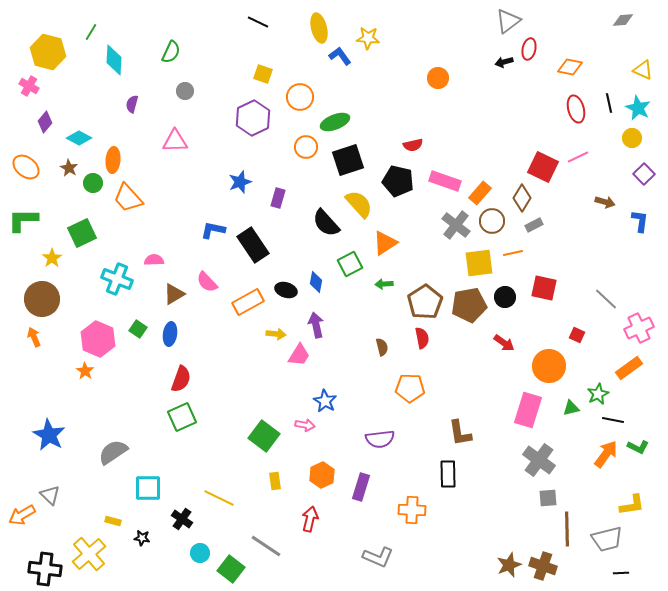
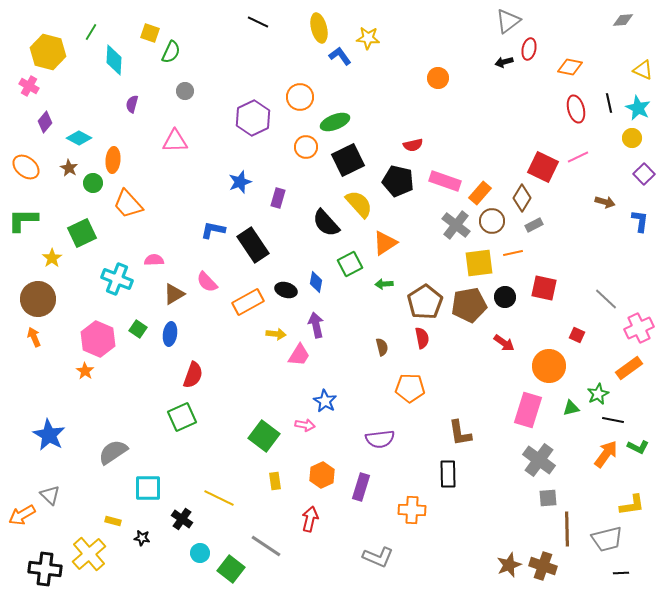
yellow square at (263, 74): moved 113 px left, 41 px up
black square at (348, 160): rotated 8 degrees counterclockwise
orange trapezoid at (128, 198): moved 6 px down
brown circle at (42, 299): moved 4 px left
red semicircle at (181, 379): moved 12 px right, 4 px up
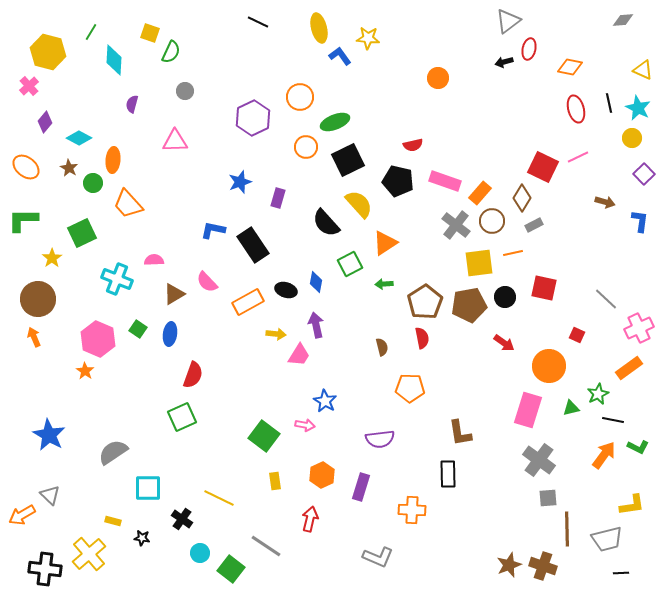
pink cross at (29, 86): rotated 18 degrees clockwise
orange arrow at (606, 454): moved 2 px left, 1 px down
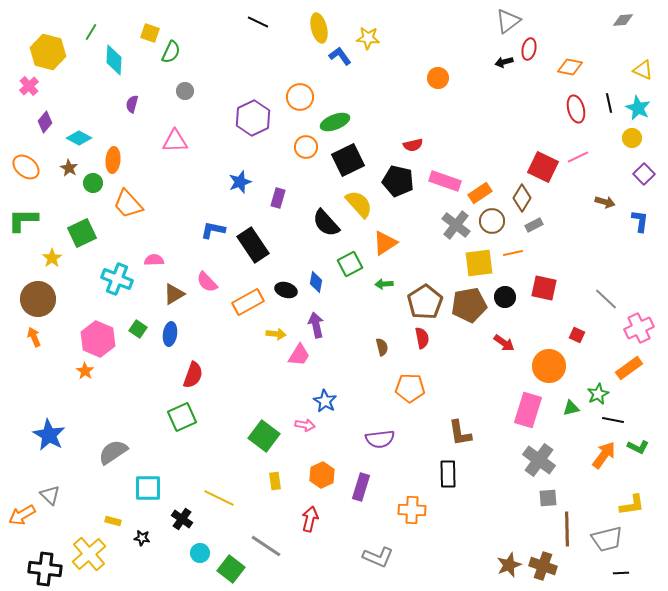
orange rectangle at (480, 193): rotated 15 degrees clockwise
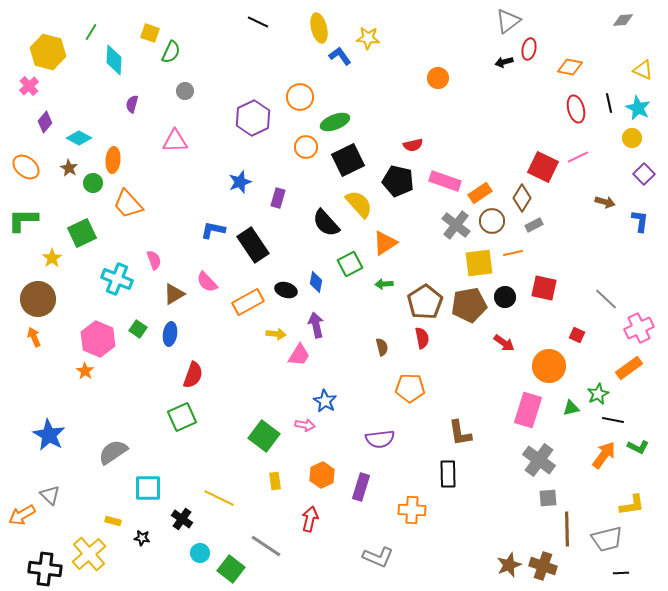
pink semicircle at (154, 260): rotated 72 degrees clockwise
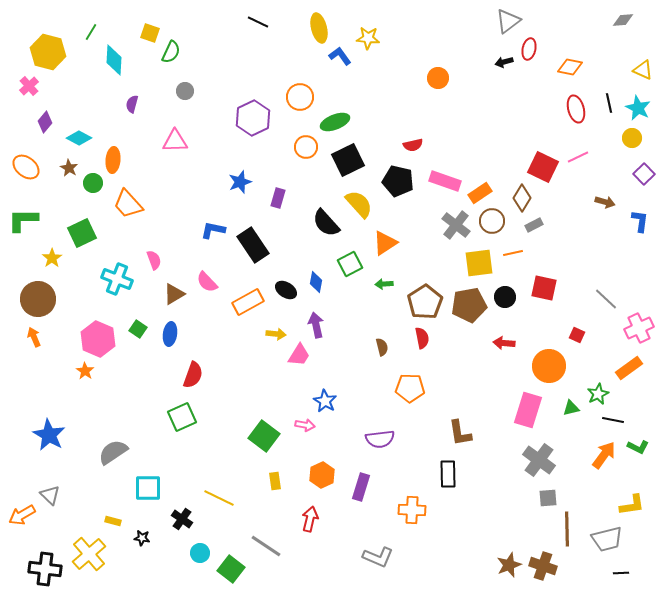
black ellipse at (286, 290): rotated 15 degrees clockwise
red arrow at (504, 343): rotated 150 degrees clockwise
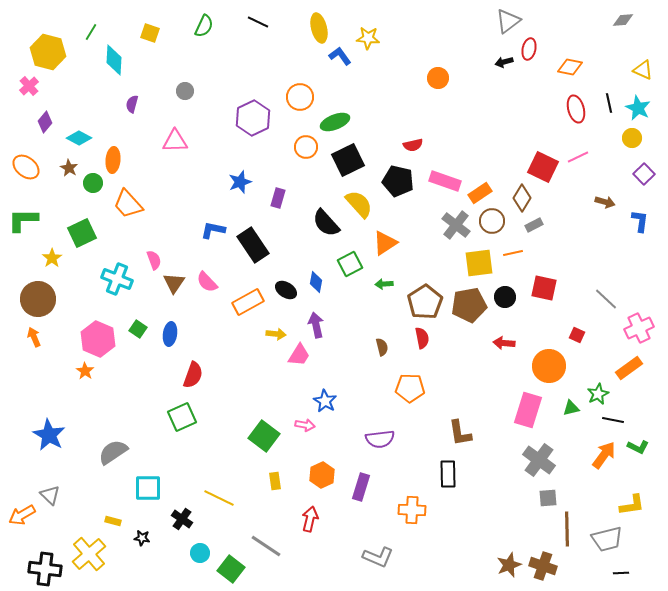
green semicircle at (171, 52): moved 33 px right, 26 px up
brown triangle at (174, 294): moved 11 px up; rotated 25 degrees counterclockwise
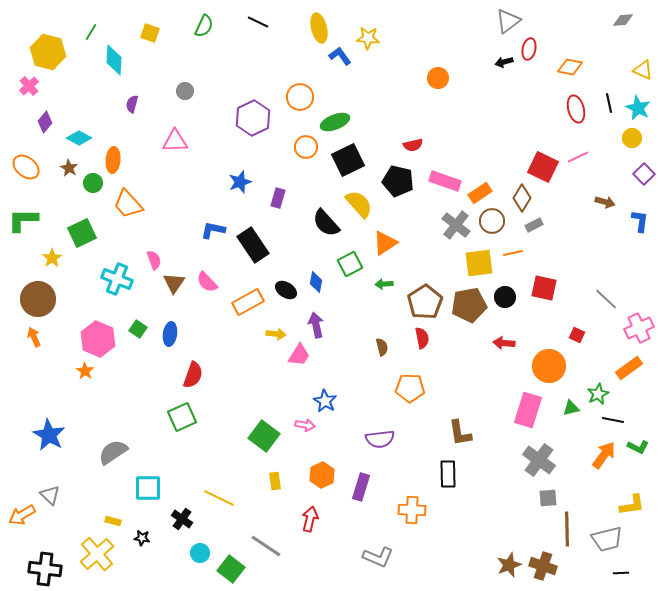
yellow cross at (89, 554): moved 8 px right
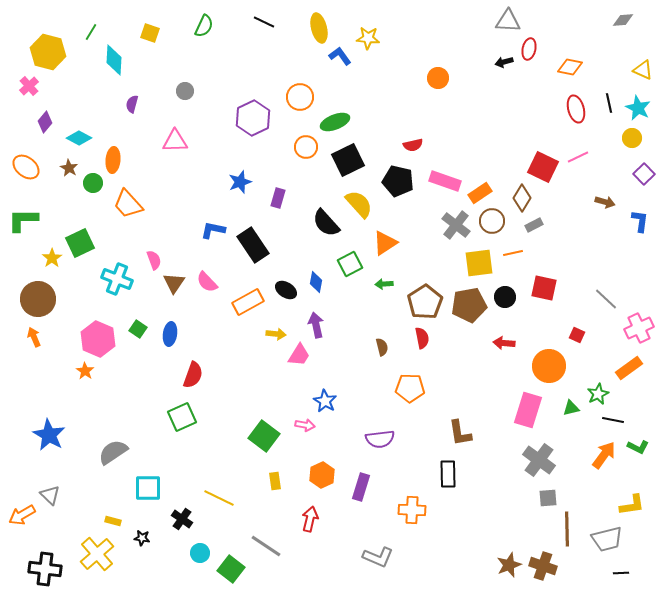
gray triangle at (508, 21): rotated 40 degrees clockwise
black line at (258, 22): moved 6 px right
green square at (82, 233): moved 2 px left, 10 px down
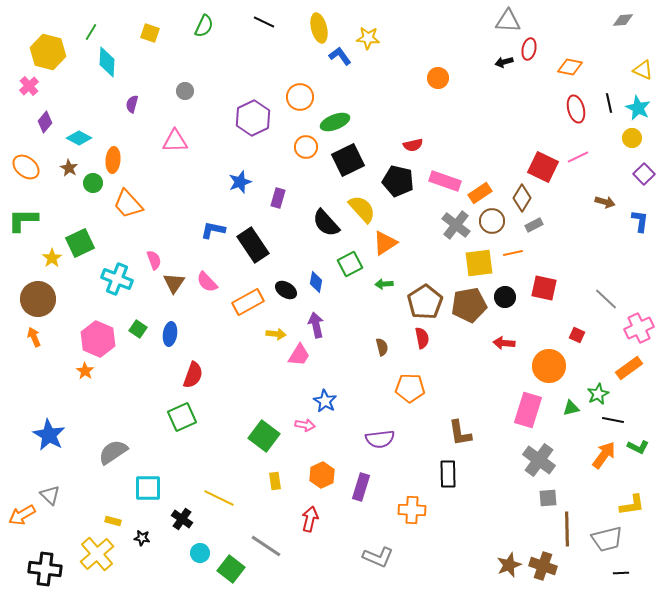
cyan diamond at (114, 60): moved 7 px left, 2 px down
yellow semicircle at (359, 204): moved 3 px right, 5 px down
